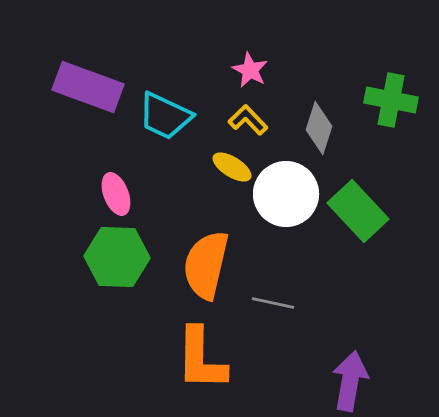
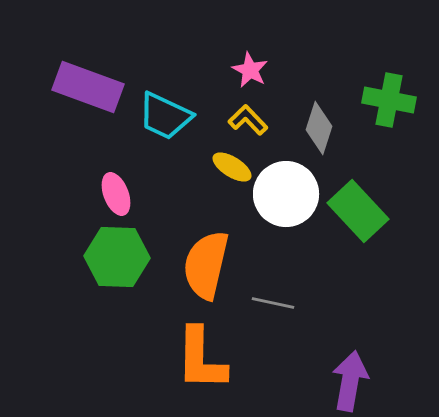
green cross: moved 2 px left
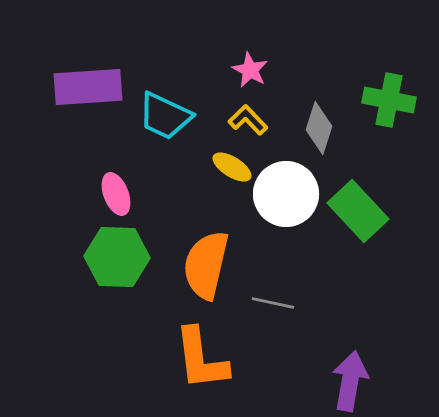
purple rectangle: rotated 24 degrees counterclockwise
orange L-shape: rotated 8 degrees counterclockwise
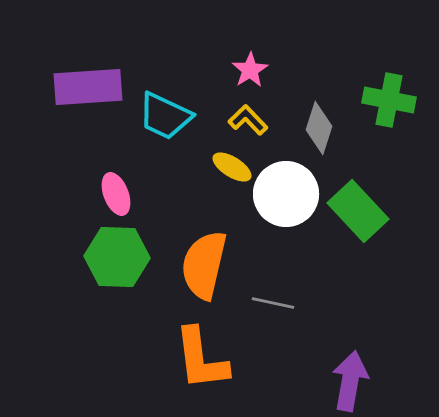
pink star: rotated 12 degrees clockwise
orange semicircle: moved 2 px left
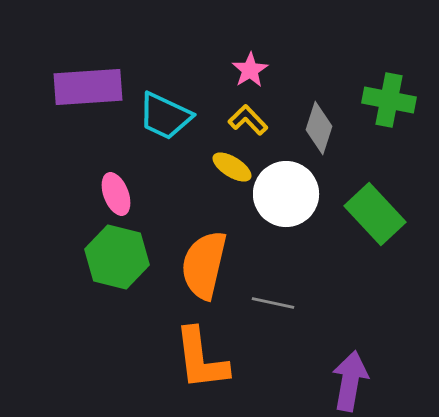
green rectangle: moved 17 px right, 3 px down
green hexagon: rotated 12 degrees clockwise
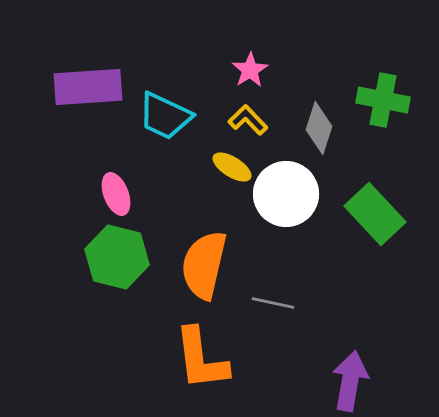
green cross: moved 6 px left
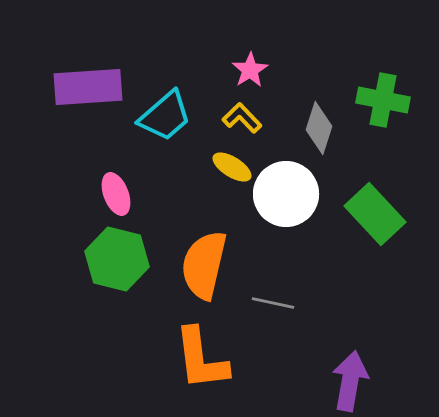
cyan trapezoid: rotated 66 degrees counterclockwise
yellow L-shape: moved 6 px left, 2 px up
green hexagon: moved 2 px down
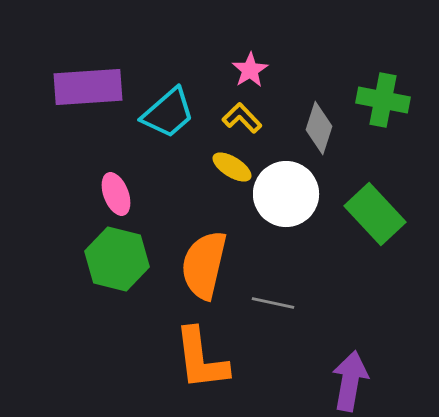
cyan trapezoid: moved 3 px right, 3 px up
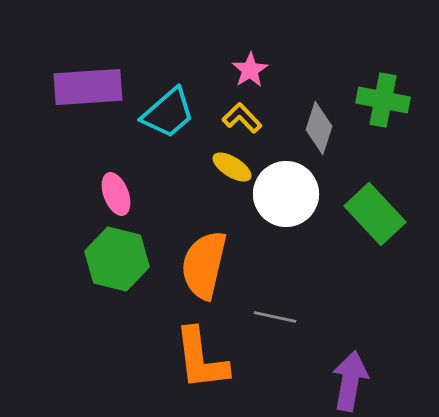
gray line: moved 2 px right, 14 px down
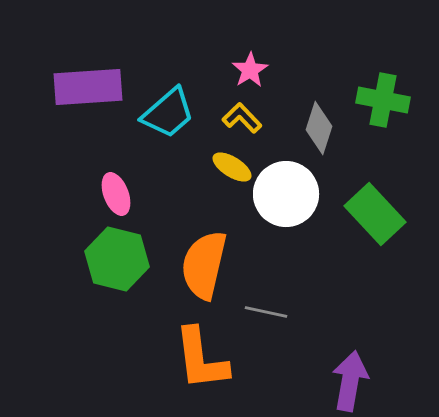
gray line: moved 9 px left, 5 px up
